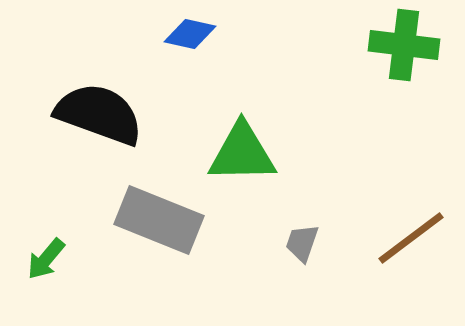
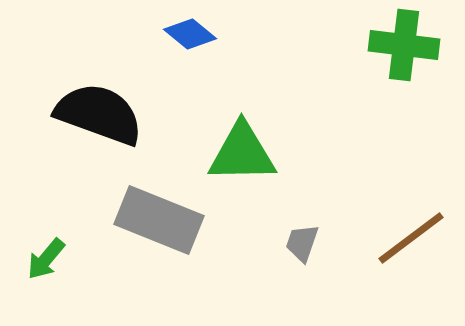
blue diamond: rotated 27 degrees clockwise
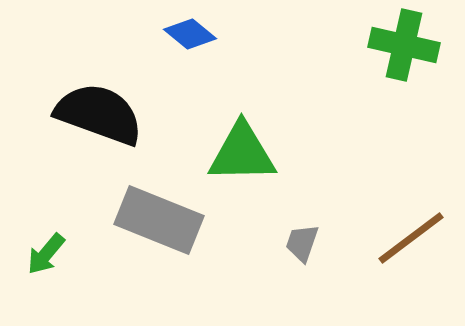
green cross: rotated 6 degrees clockwise
green arrow: moved 5 px up
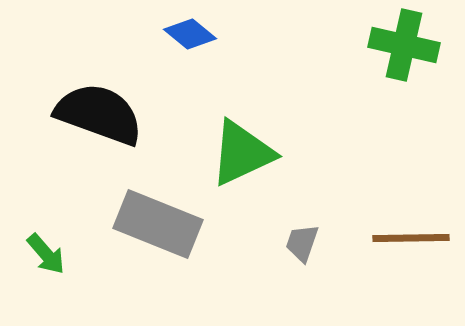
green triangle: rotated 24 degrees counterclockwise
gray rectangle: moved 1 px left, 4 px down
brown line: rotated 36 degrees clockwise
green arrow: rotated 81 degrees counterclockwise
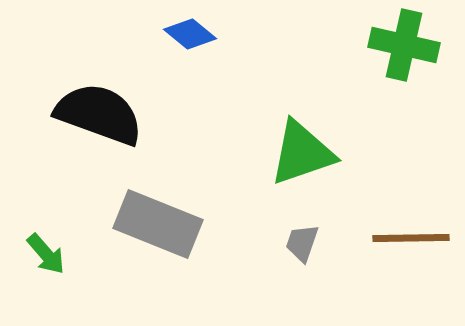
green triangle: moved 60 px right; rotated 6 degrees clockwise
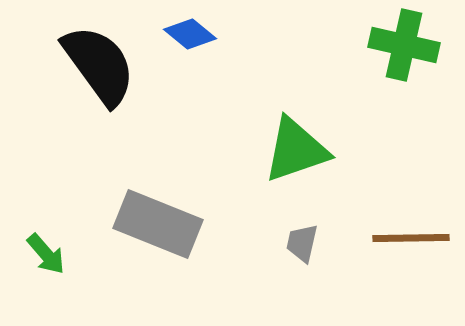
black semicircle: moved 49 px up; rotated 34 degrees clockwise
green triangle: moved 6 px left, 3 px up
gray trapezoid: rotated 6 degrees counterclockwise
